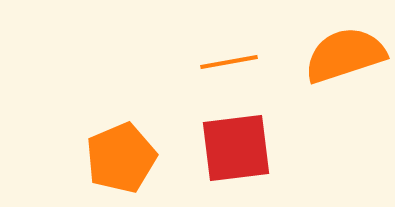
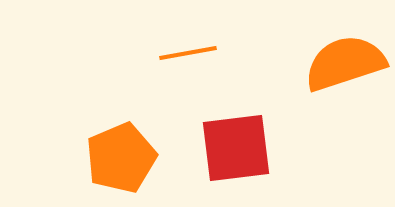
orange semicircle: moved 8 px down
orange line: moved 41 px left, 9 px up
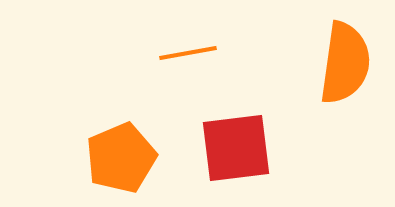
orange semicircle: rotated 116 degrees clockwise
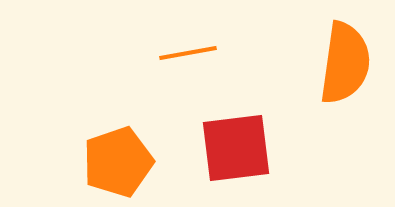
orange pentagon: moved 3 px left, 4 px down; rotated 4 degrees clockwise
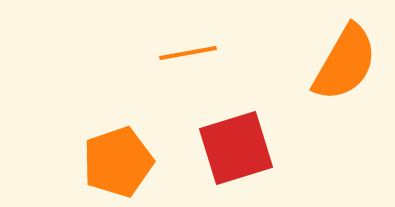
orange semicircle: rotated 22 degrees clockwise
red square: rotated 10 degrees counterclockwise
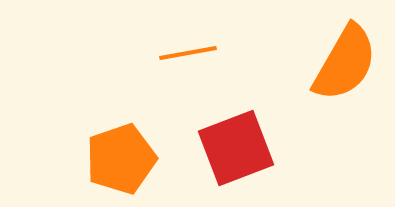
red square: rotated 4 degrees counterclockwise
orange pentagon: moved 3 px right, 3 px up
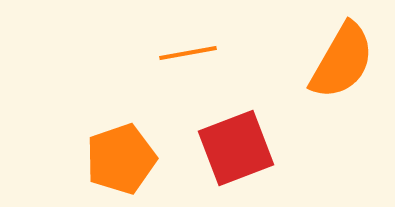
orange semicircle: moved 3 px left, 2 px up
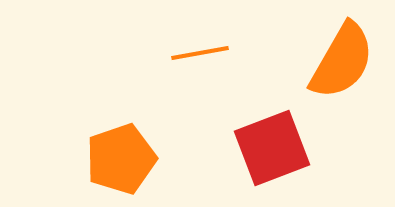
orange line: moved 12 px right
red square: moved 36 px right
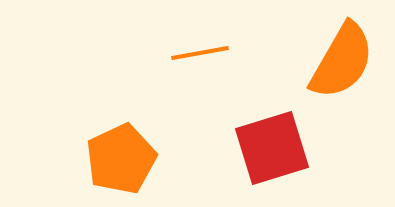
red square: rotated 4 degrees clockwise
orange pentagon: rotated 6 degrees counterclockwise
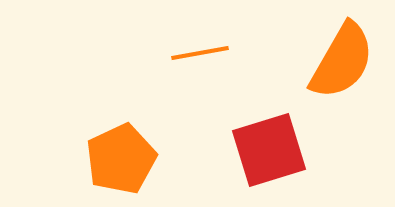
red square: moved 3 px left, 2 px down
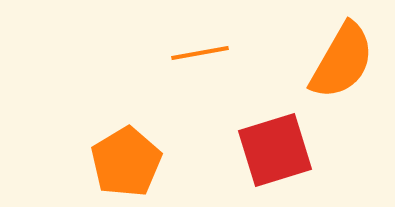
red square: moved 6 px right
orange pentagon: moved 5 px right, 3 px down; rotated 6 degrees counterclockwise
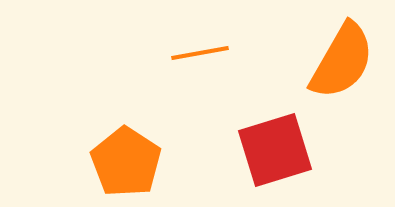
orange pentagon: rotated 8 degrees counterclockwise
